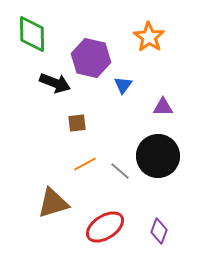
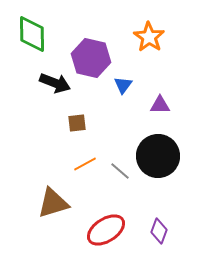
purple triangle: moved 3 px left, 2 px up
red ellipse: moved 1 px right, 3 px down
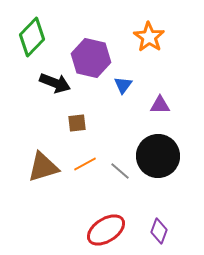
green diamond: moved 3 px down; rotated 45 degrees clockwise
brown triangle: moved 10 px left, 36 px up
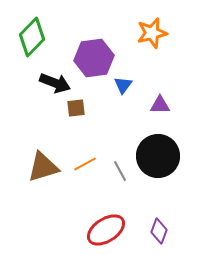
orange star: moved 3 px right, 4 px up; rotated 24 degrees clockwise
purple hexagon: moved 3 px right; rotated 21 degrees counterclockwise
brown square: moved 1 px left, 15 px up
gray line: rotated 20 degrees clockwise
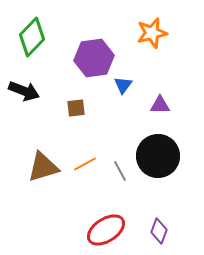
black arrow: moved 31 px left, 8 px down
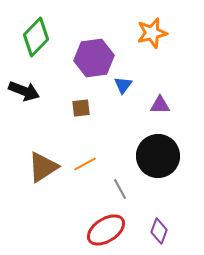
green diamond: moved 4 px right
brown square: moved 5 px right
brown triangle: rotated 16 degrees counterclockwise
gray line: moved 18 px down
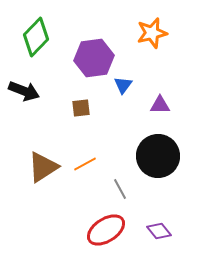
purple diamond: rotated 60 degrees counterclockwise
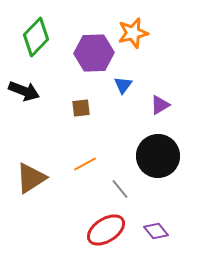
orange star: moved 19 px left
purple hexagon: moved 5 px up; rotated 6 degrees clockwise
purple triangle: rotated 30 degrees counterclockwise
brown triangle: moved 12 px left, 11 px down
gray line: rotated 10 degrees counterclockwise
purple diamond: moved 3 px left
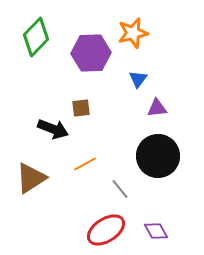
purple hexagon: moved 3 px left
blue triangle: moved 15 px right, 6 px up
black arrow: moved 29 px right, 38 px down
purple triangle: moved 3 px left, 3 px down; rotated 25 degrees clockwise
purple diamond: rotated 10 degrees clockwise
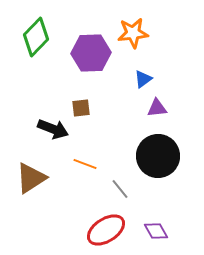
orange star: rotated 8 degrees clockwise
blue triangle: moved 5 px right; rotated 18 degrees clockwise
orange line: rotated 50 degrees clockwise
